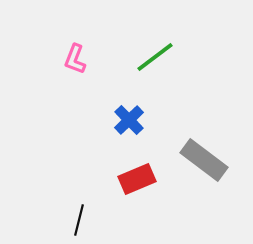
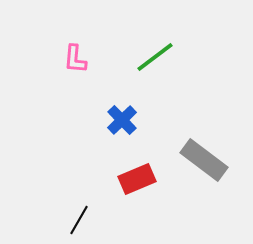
pink L-shape: rotated 16 degrees counterclockwise
blue cross: moved 7 px left
black line: rotated 16 degrees clockwise
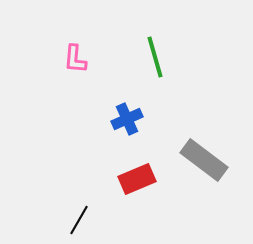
green line: rotated 69 degrees counterclockwise
blue cross: moved 5 px right, 1 px up; rotated 20 degrees clockwise
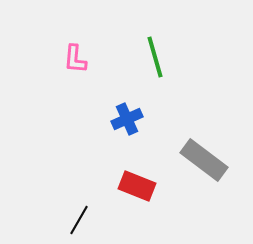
red rectangle: moved 7 px down; rotated 45 degrees clockwise
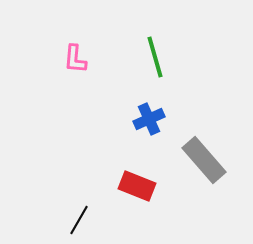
blue cross: moved 22 px right
gray rectangle: rotated 12 degrees clockwise
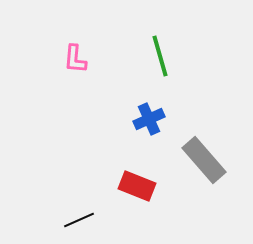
green line: moved 5 px right, 1 px up
black line: rotated 36 degrees clockwise
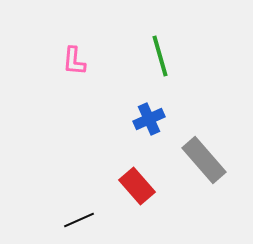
pink L-shape: moved 1 px left, 2 px down
red rectangle: rotated 27 degrees clockwise
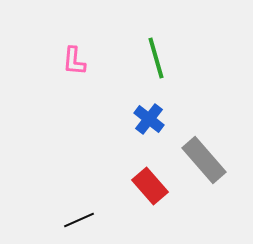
green line: moved 4 px left, 2 px down
blue cross: rotated 28 degrees counterclockwise
red rectangle: moved 13 px right
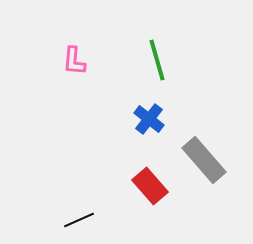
green line: moved 1 px right, 2 px down
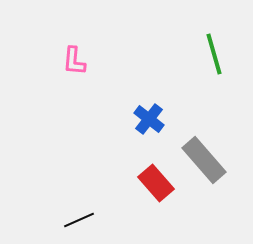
green line: moved 57 px right, 6 px up
red rectangle: moved 6 px right, 3 px up
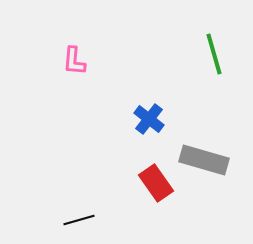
gray rectangle: rotated 33 degrees counterclockwise
red rectangle: rotated 6 degrees clockwise
black line: rotated 8 degrees clockwise
